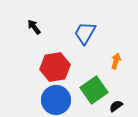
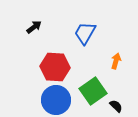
black arrow: rotated 91 degrees clockwise
red hexagon: rotated 12 degrees clockwise
green square: moved 1 px left, 1 px down
black semicircle: rotated 80 degrees clockwise
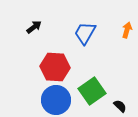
orange arrow: moved 11 px right, 31 px up
green square: moved 1 px left
black semicircle: moved 4 px right
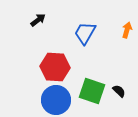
black arrow: moved 4 px right, 7 px up
green square: rotated 36 degrees counterclockwise
black semicircle: moved 1 px left, 15 px up
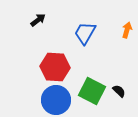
green square: rotated 8 degrees clockwise
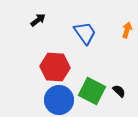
blue trapezoid: rotated 115 degrees clockwise
blue circle: moved 3 px right
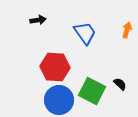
black arrow: rotated 28 degrees clockwise
black semicircle: moved 1 px right, 7 px up
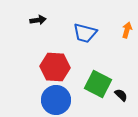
blue trapezoid: rotated 140 degrees clockwise
black semicircle: moved 1 px right, 11 px down
green square: moved 6 px right, 7 px up
blue circle: moved 3 px left
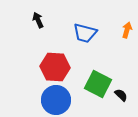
black arrow: rotated 105 degrees counterclockwise
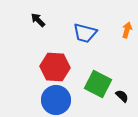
black arrow: rotated 21 degrees counterclockwise
black semicircle: moved 1 px right, 1 px down
